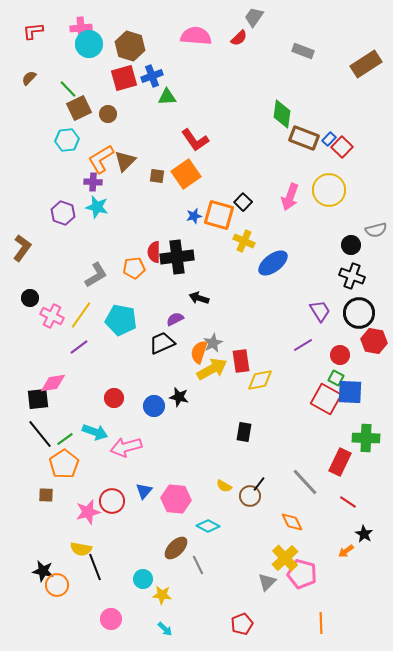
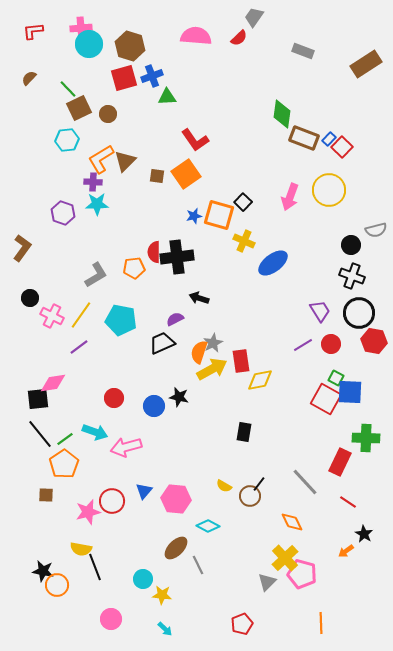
cyan star at (97, 207): moved 3 px up; rotated 15 degrees counterclockwise
red circle at (340, 355): moved 9 px left, 11 px up
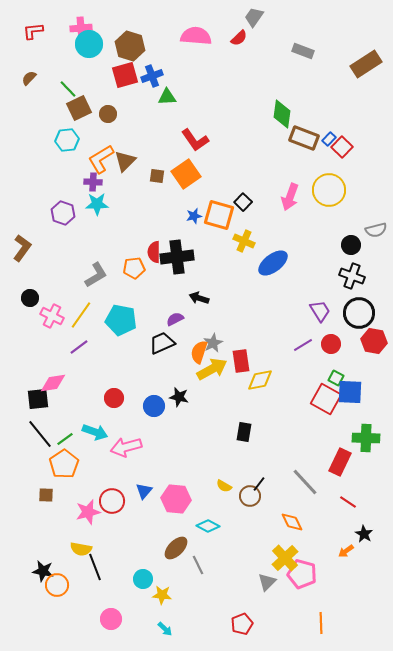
red square at (124, 78): moved 1 px right, 3 px up
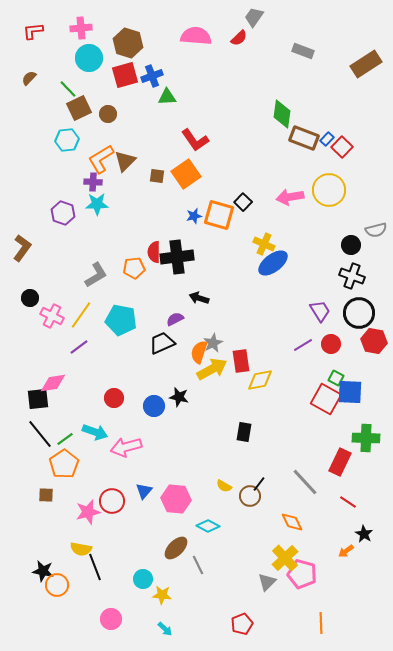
cyan circle at (89, 44): moved 14 px down
brown hexagon at (130, 46): moved 2 px left, 3 px up
blue rectangle at (329, 139): moved 2 px left
pink arrow at (290, 197): rotated 60 degrees clockwise
yellow cross at (244, 241): moved 20 px right, 3 px down
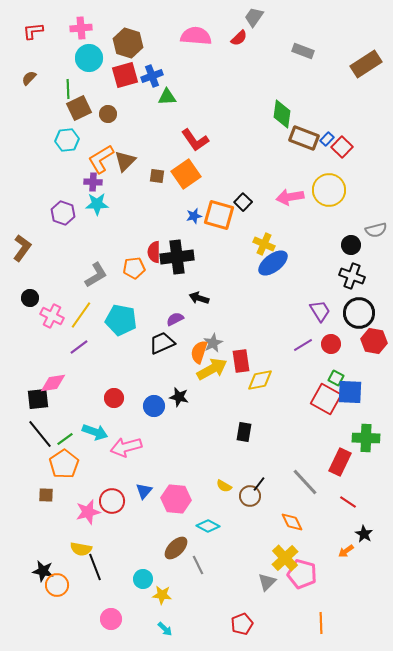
green line at (68, 89): rotated 42 degrees clockwise
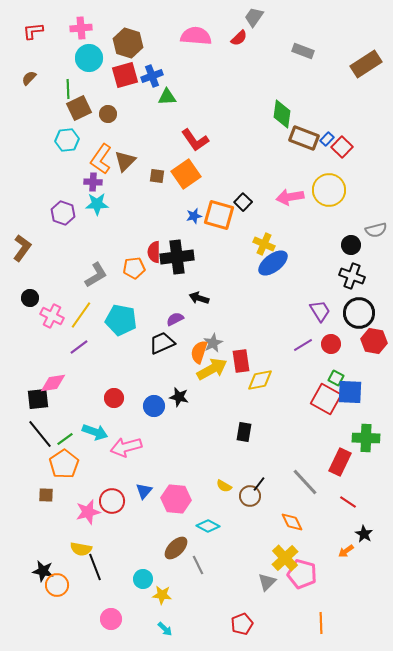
orange L-shape at (101, 159): rotated 24 degrees counterclockwise
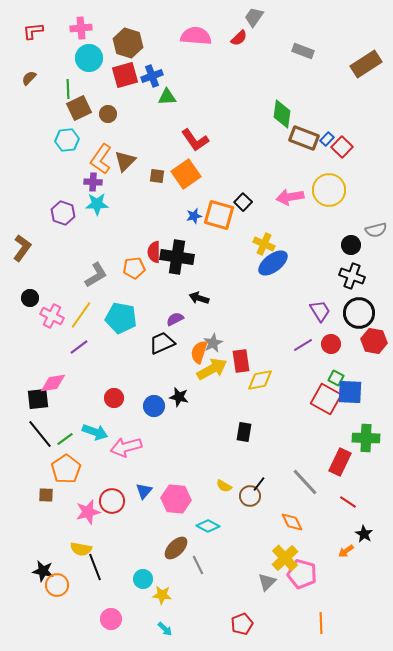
black cross at (177, 257): rotated 16 degrees clockwise
cyan pentagon at (121, 320): moved 2 px up
orange pentagon at (64, 464): moved 2 px right, 5 px down
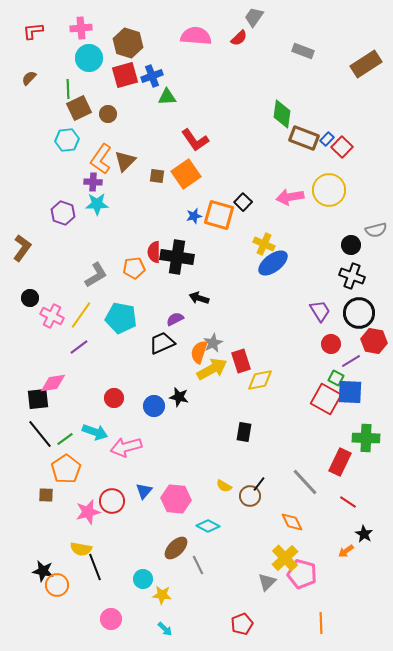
purple line at (303, 345): moved 48 px right, 16 px down
red rectangle at (241, 361): rotated 10 degrees counterclockwise
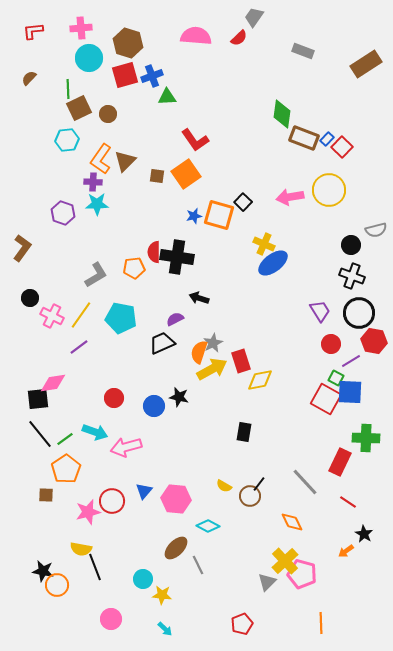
yellow cross at (285, 558): moved 3 px down
